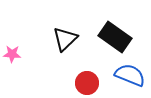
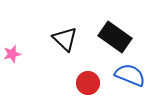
black triangle: rotated 32 degrees counterclockwise
pink star: rotated 18 degrees counterclockwise
red circle: moved 1 px right
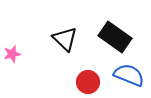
blue semicircle: moved 1 px left
red circle: moved 1 px up
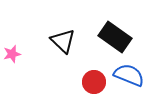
black triangle: moved 2 px left, 2 px down
red circle: moved 6 px right
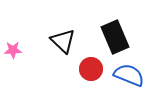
black rectangle: rotated 32 degrees clockwise
pink star: moved 1 px right, 4 px up; rotated 12 degrees clockwise
red circle: moved 3 px left, 13 px up
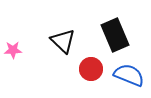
black rectangle: moved 2 px up
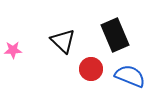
blue semicircle: moved 1 px right, 1 px down
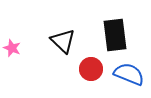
black rectangle: rotated 16 degrees clockwise
pink star: moved 1 px left, 2 px up; rotated 24 degrees clockwise
blue semicircle: moved 1 px left, 2 px up
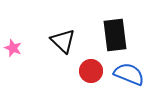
pink star: moved 1 px right
red circle: moved 2 px down
